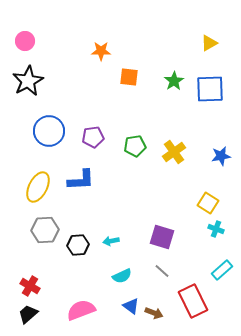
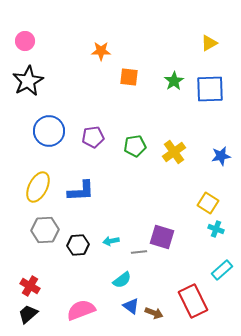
blue L-shape: moved 11 px down
gray line: moved 23 px left, 19 px up; rotated 49 degrees counterclockwise
cyan semicircle: moved 4 px down; rotated 12 degrees counterclockwise
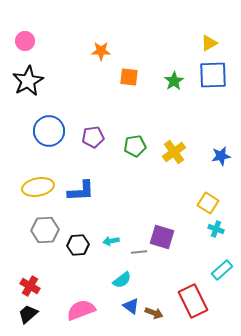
blue square: moved 3 px right, 14 px up
yellow ellipse: rotated 52 degrees clockwise
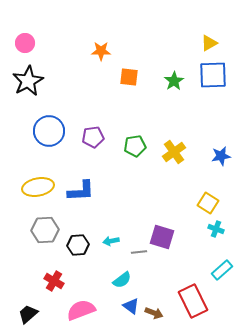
pink circle: moved 2 px down
red cross: moved 24 px right, 5 px up
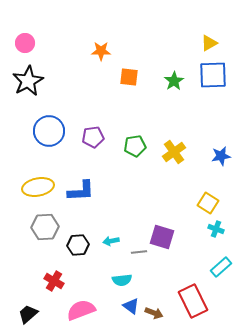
gray hexagon: moved 3 px up
cyan rectangle: moved 1 px left, 3 px up
cyan semicircle: rotated 30 degrees clockwise
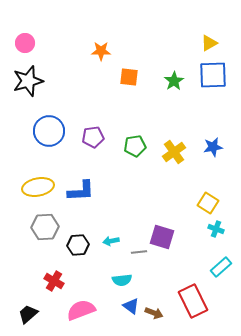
black star: rotated 12 degrees clockwise
blue star: moved 8 px left, 9 px up
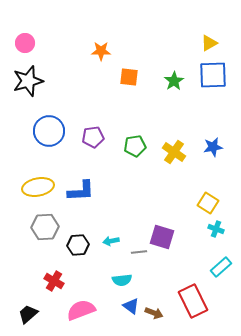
yellow cross: rotated 20 degrees counterclockwise
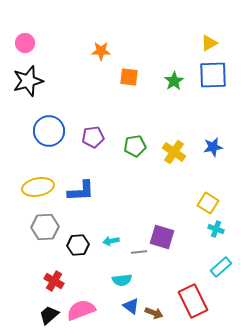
black trapezoid: moved 21 px right, 1 px down
